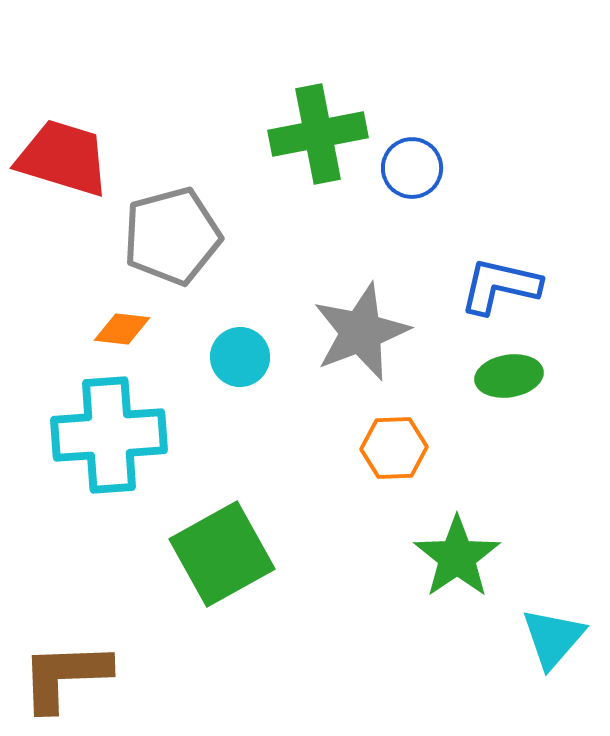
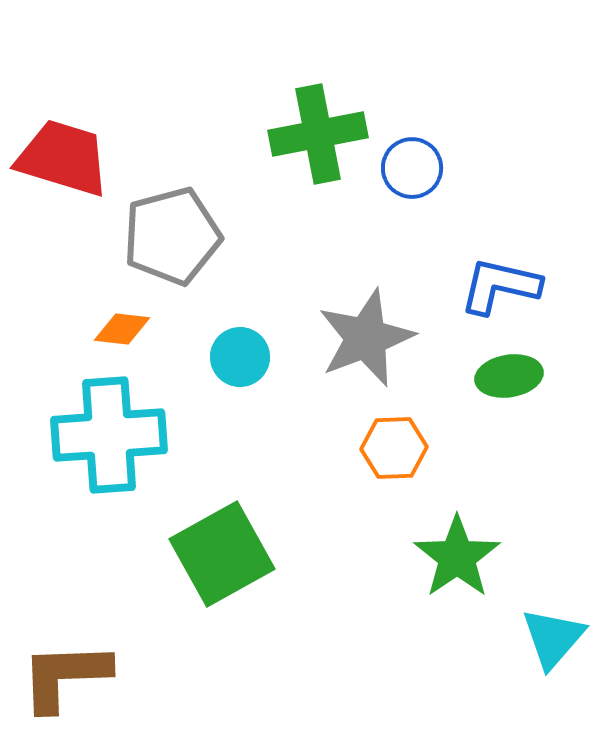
gray star: moved 5 px right, 6 px down
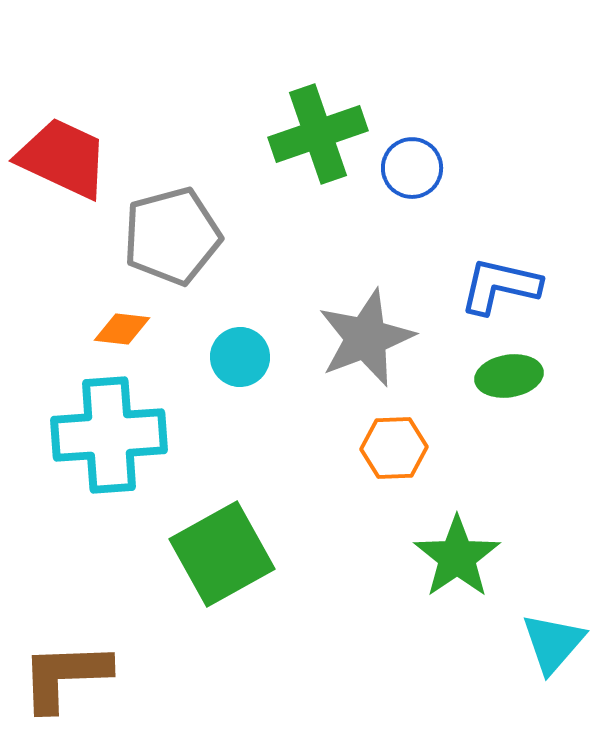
green cross: rotated 8 degrees counterclockwise
red trapezoid: rotated 8 degrees clockwise
cyan triangle: moved 5 px down
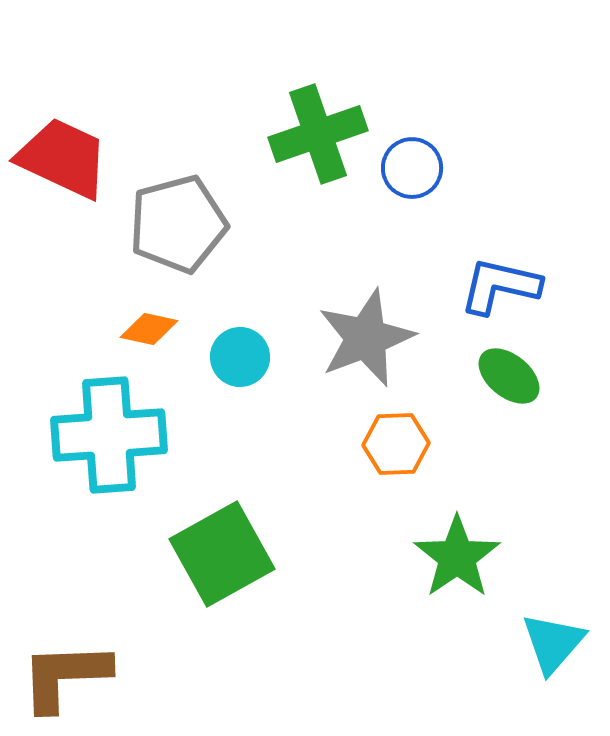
gray pentagon: moved 6 px right, 12 px up
orange diamond: moved 27 px right; rotated 6 degrees clockwise
green ellipse: rotated 48 degrees clockwise
orange hexagon: moved 2 px right, 4 px up
